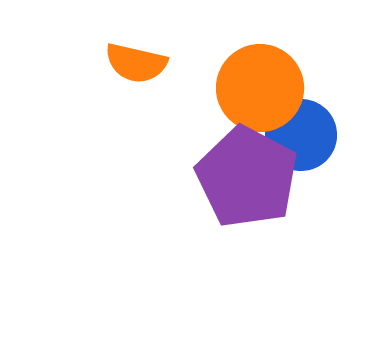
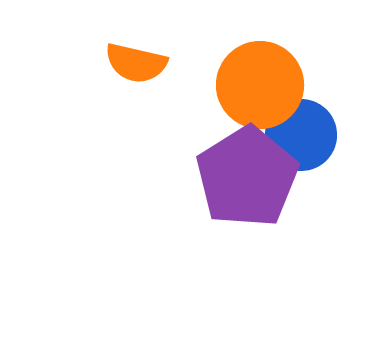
orange circle: moved 3 px up
purple pentagon: rotated 12 degrees clockwise
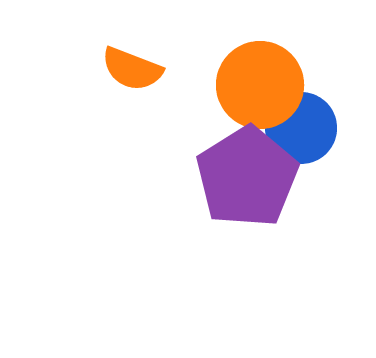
orange semicircle: moved 4 px left, 6 px down; rotated 8 degrees clockwise
blue circle: moved 7 px up
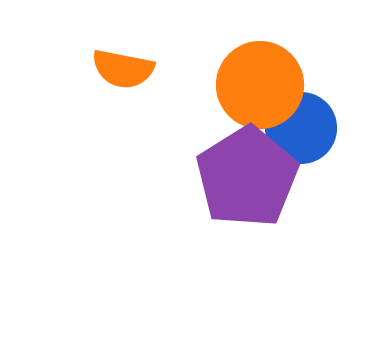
orange semicircle: moved 9 px left; rotated 10 degrees counterclockwise
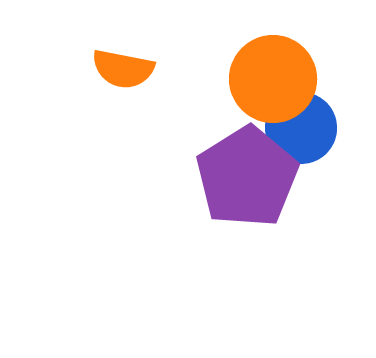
orange circle: moved 13 px right, 6 px up
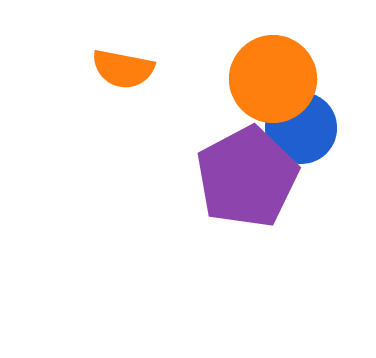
purple pentagon: rotated 4 degrees clockwise
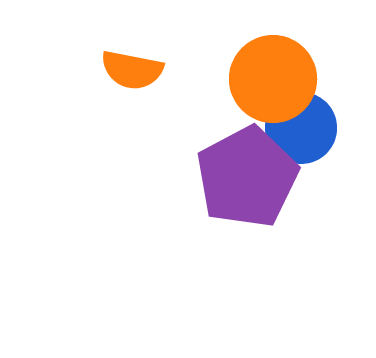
orange semicircle: moved 9 px right, 1 px down
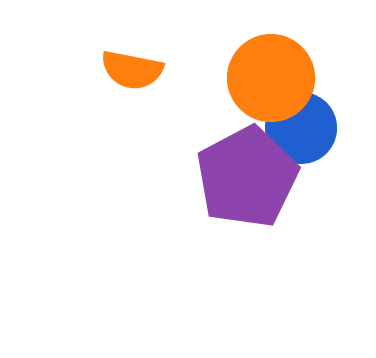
orange circle: moved 2 px left, 1 px up
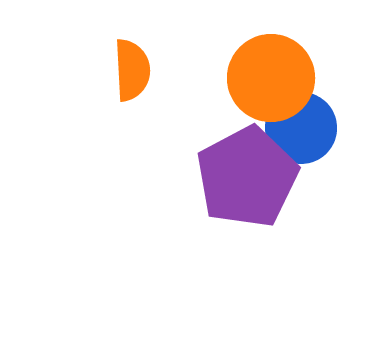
orange semicircle: rotated 104 degrees counterclockwise
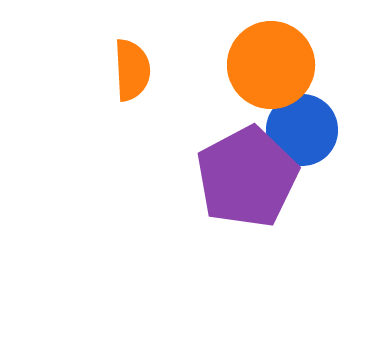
orange circle: moved 13 px up
blue circle: moved 1 px right, 2 px down
